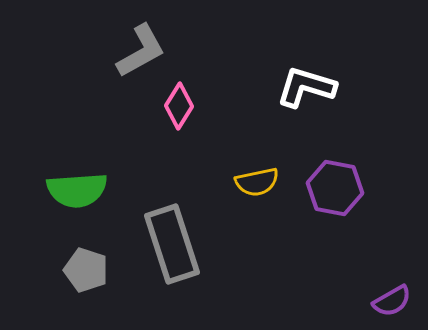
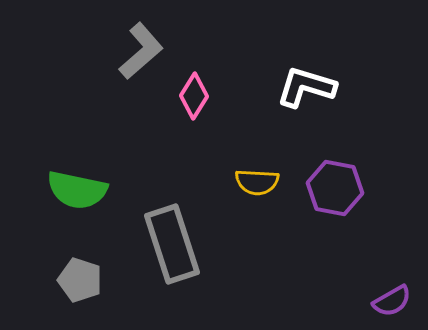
gray L-shape: rotated 12 degrees counterclockwise
pink diamond: moved 15 px right, 10 px up
yellow semicircle: rotated 15 degrees clockwise
green semicircle: rotated 16 degrees clockwise
gray pentagon: moved 6 px left, 10 px down
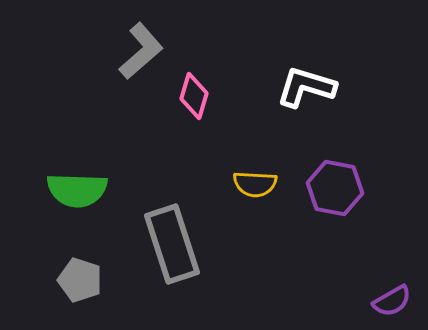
pink diamond: rotated 15 degrees counterclockwise
yellow semicircle: moved 2 px left, 2 px down
green semicircle: rotated 10 degrees counterclockwise
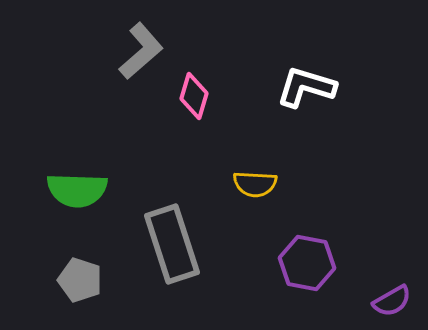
purple hexagon: moved 28 px left, 75 px down
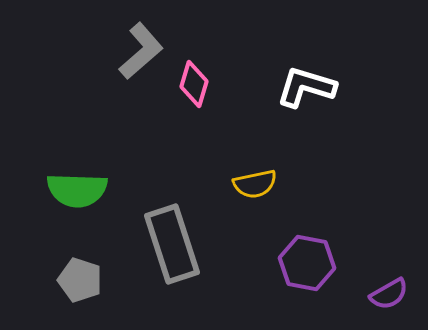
pink diamond: moved 12 px up
yellow semicircle: rotated 15 degrees counterclockwise
purple semicircle: moved 3 px left, 7 px up
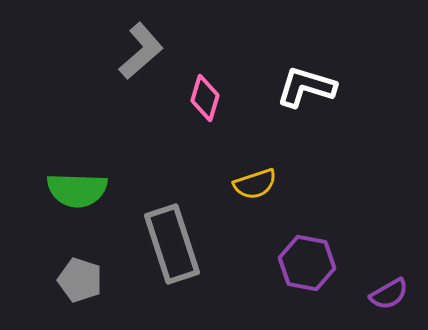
pink diamond: moved 11 px right, 14 px down
yellow semicircle: rotated 6 degrees counterclockwise
